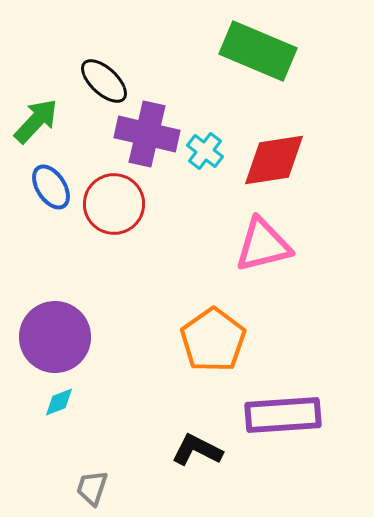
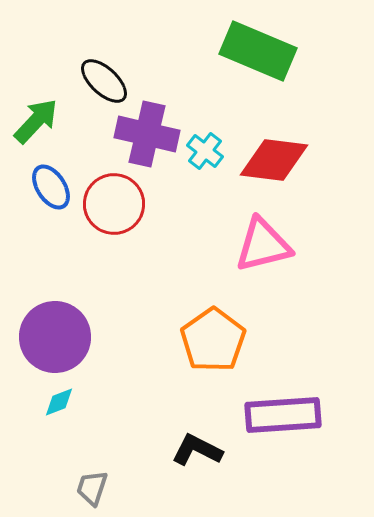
red diamond: rotated 16 degrees clockwise
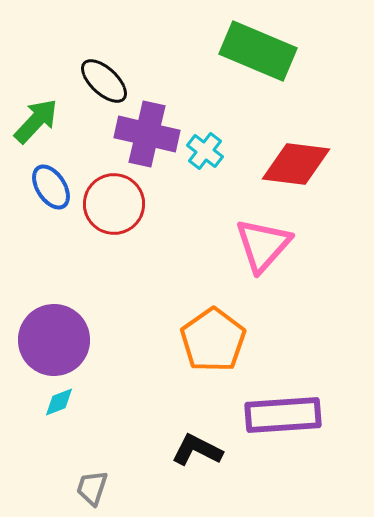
red diamond: moved 22 px right, 4 px down
pink triangle: rotated 34 degrees counterclockwise
purple circle: moved 1 px left, 3 px down
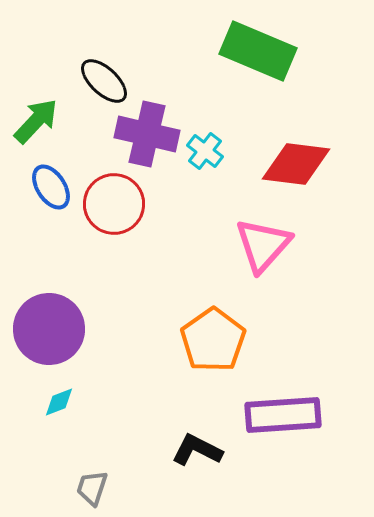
purple circle: moved 5 px left, 11 px up
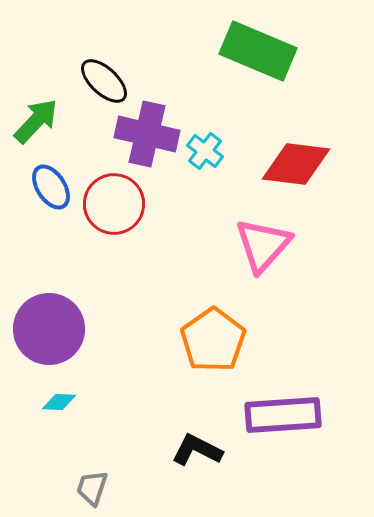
cyan diamond: rotated 24 degrees clockwise
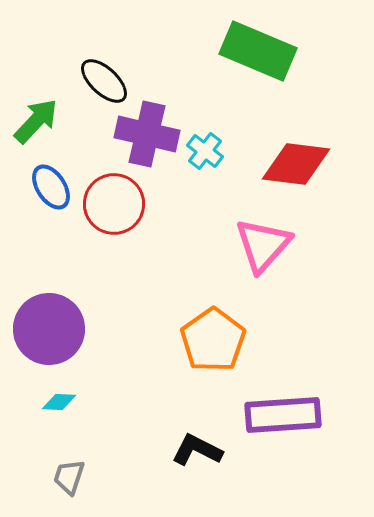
gray trapezoid: moved 23 px left, 11 px up
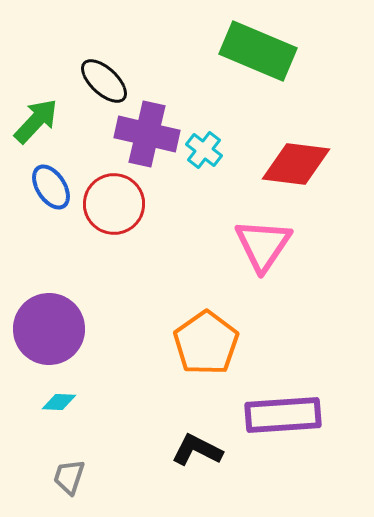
cyan cross: moved 1 px left, 1 px up
pink triangle: rotated 8 degrees counterclockwise
orange pentagon: moved 7 px left, 3 px down
